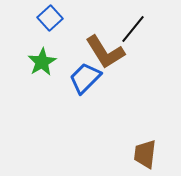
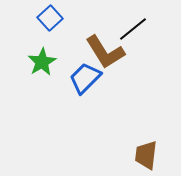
black line: rotated 12 degrees clockwise
brown trapezoid: moved 1 px right, 1 px down
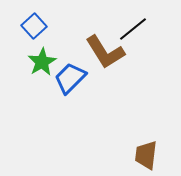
blue square: moved 16 px left, 8 px down
blue trapezoid: moved 15 px left
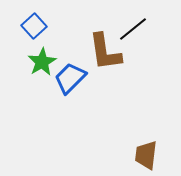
brown L-shape: rotated 24 degrees clockwise
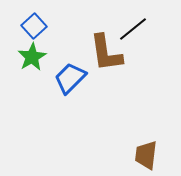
brown L-shape: moved 1 px right, 1 px down
green star: moved 10 px left, 5 px up
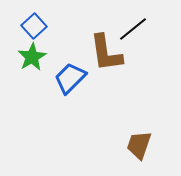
brown trapezoid: moved 7 px left, 10 px up; rotated 12 degrees clockwise
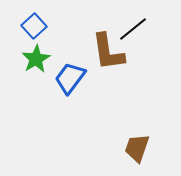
brown L-shape: moved 2 px right, 1 px up
green star: moved 4 px right, 2 px down
blue trapezoid: rotated 8 degrees counterclockwise
brown trapezoid: moved 2 px left, 3 px down
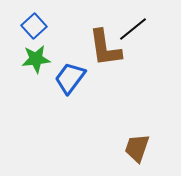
brown L-shape: moved 3 px left, 4 px up
green star: rotated 24 degrees clockwise
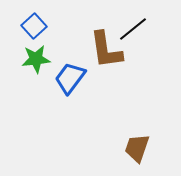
brown L-shape: moved 1 px right, 2 px down
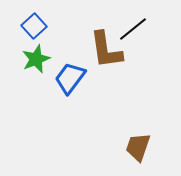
green star: rotated 16 degrees counterclockwise
brown trapezoid: moved 1 px right, 1 px up
